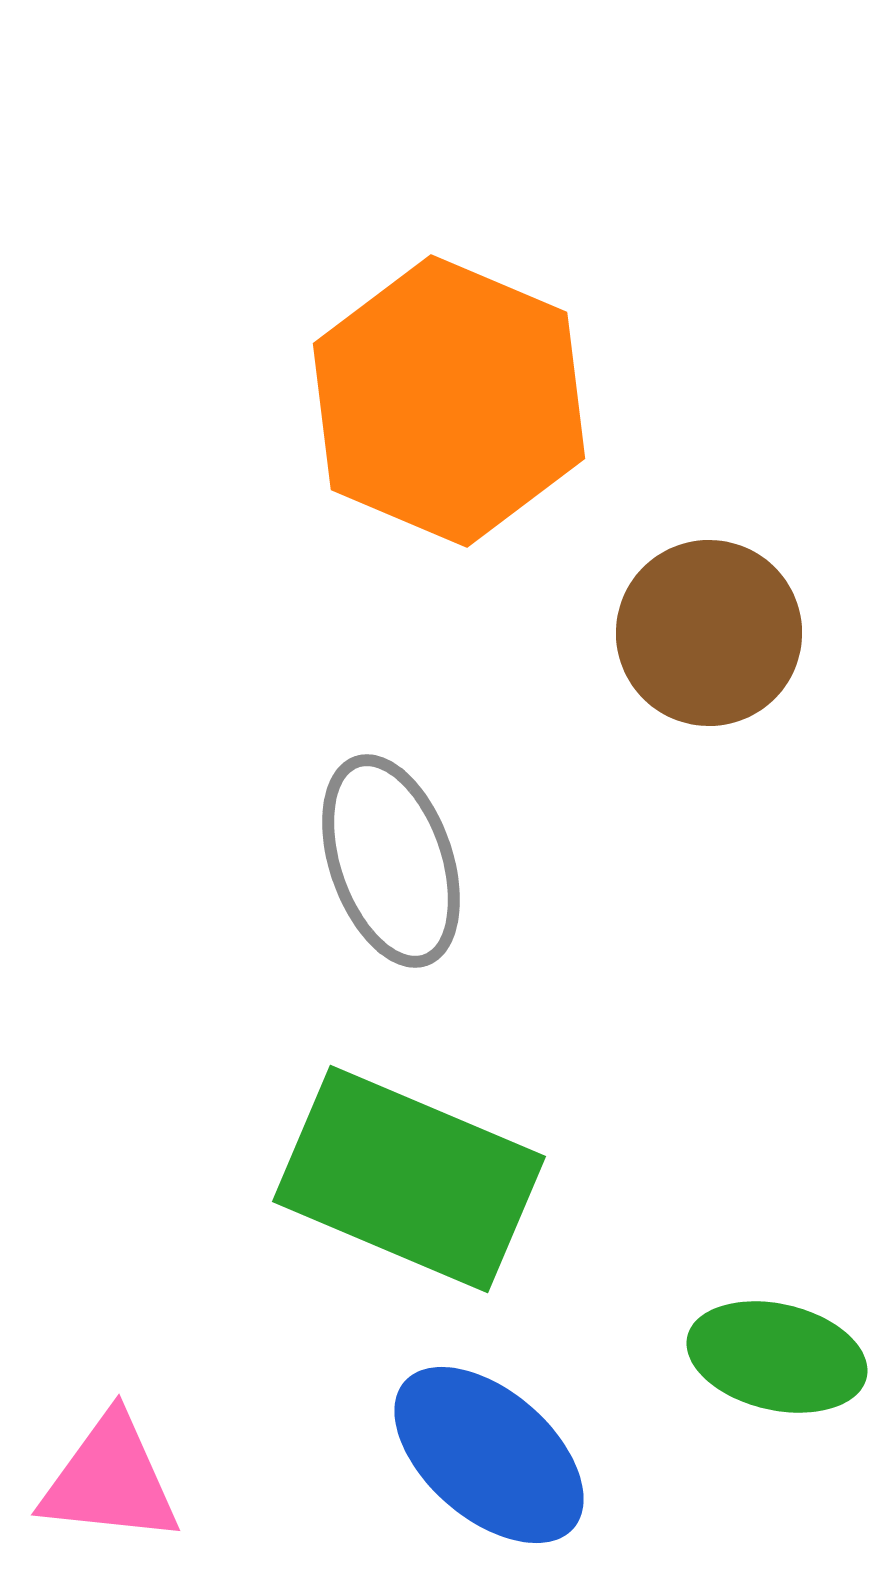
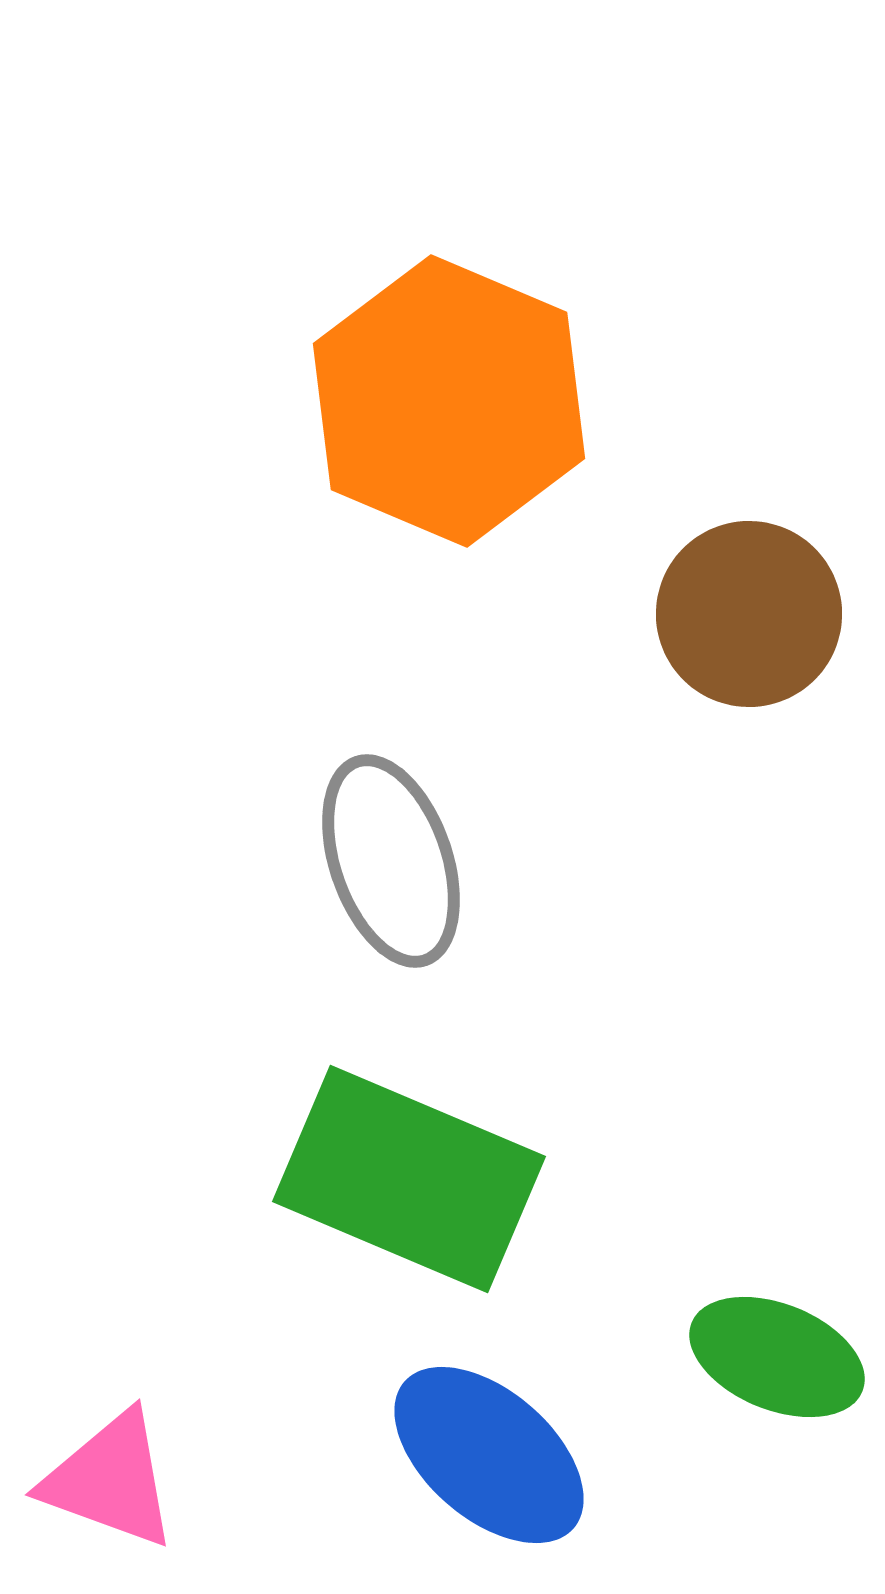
brown circle: moved 40 px right, 19 px up
green ellipse: rotated 9 degrees clockwise
pink triangle: rotated 14 degrees clockwise
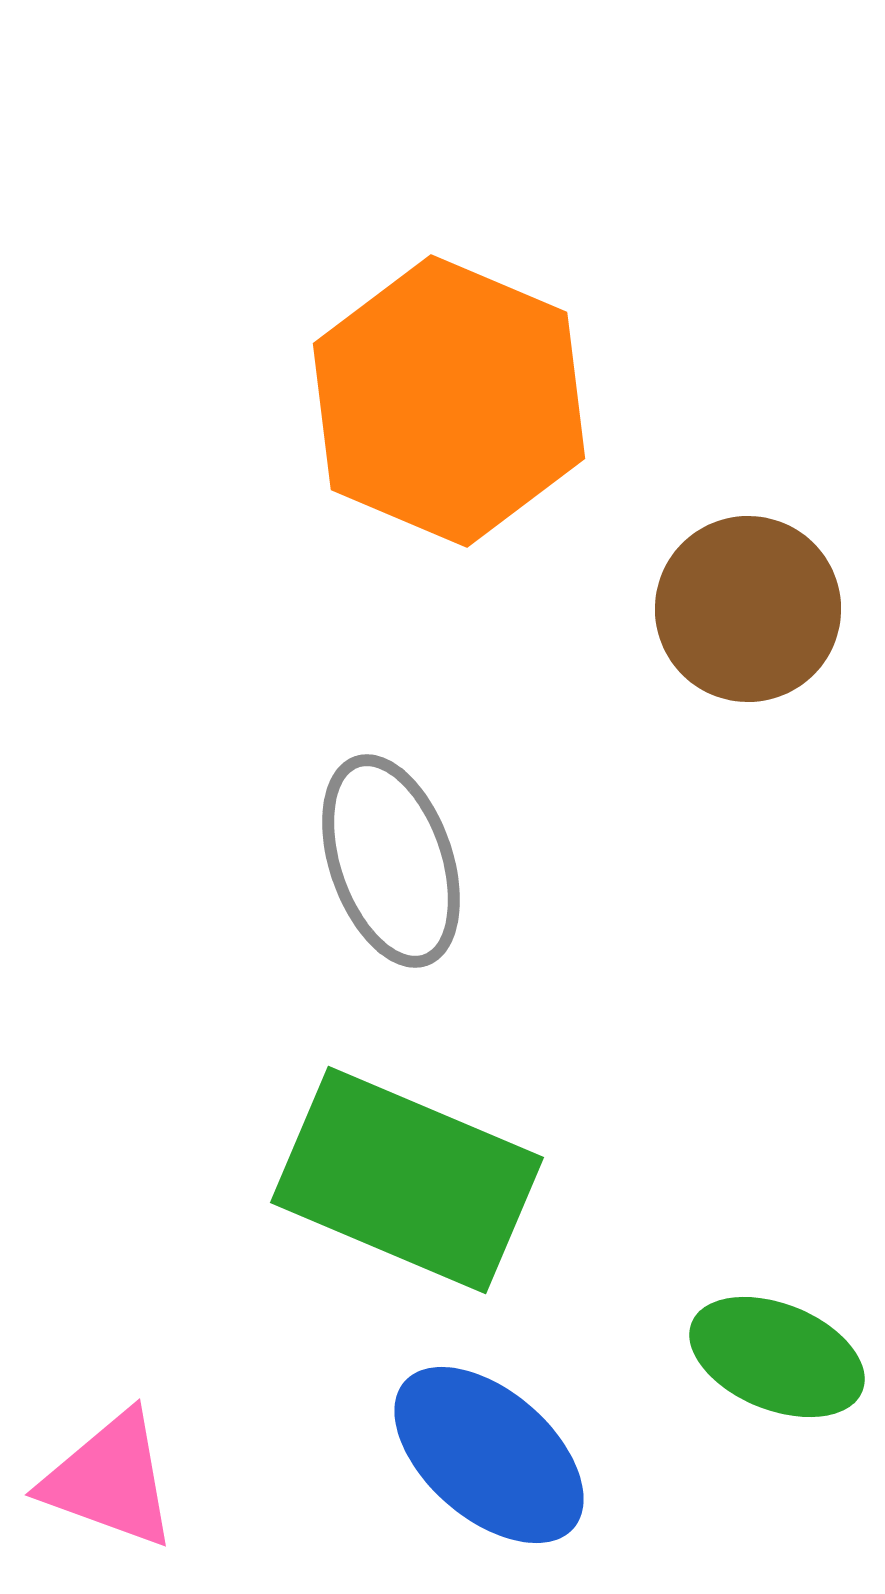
brown circle: moved 1 px left, 5 px up
green rectangle: moved 2 px left, 1 px down
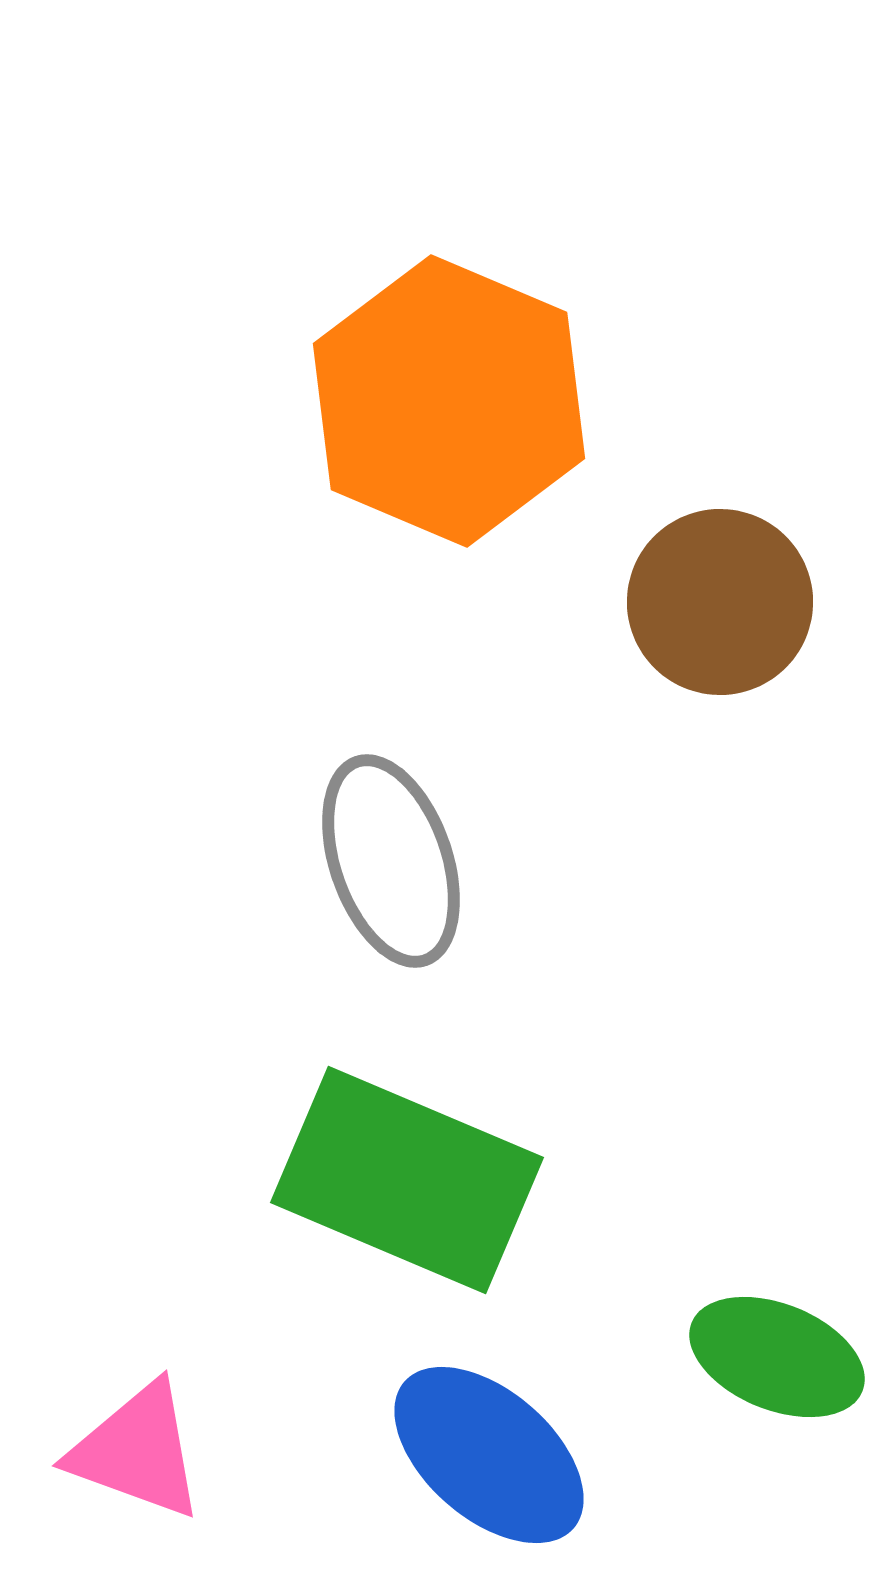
brown circle: moved 28 px left, 7 px up
pink triangle: moved 27 px right, 29 px up
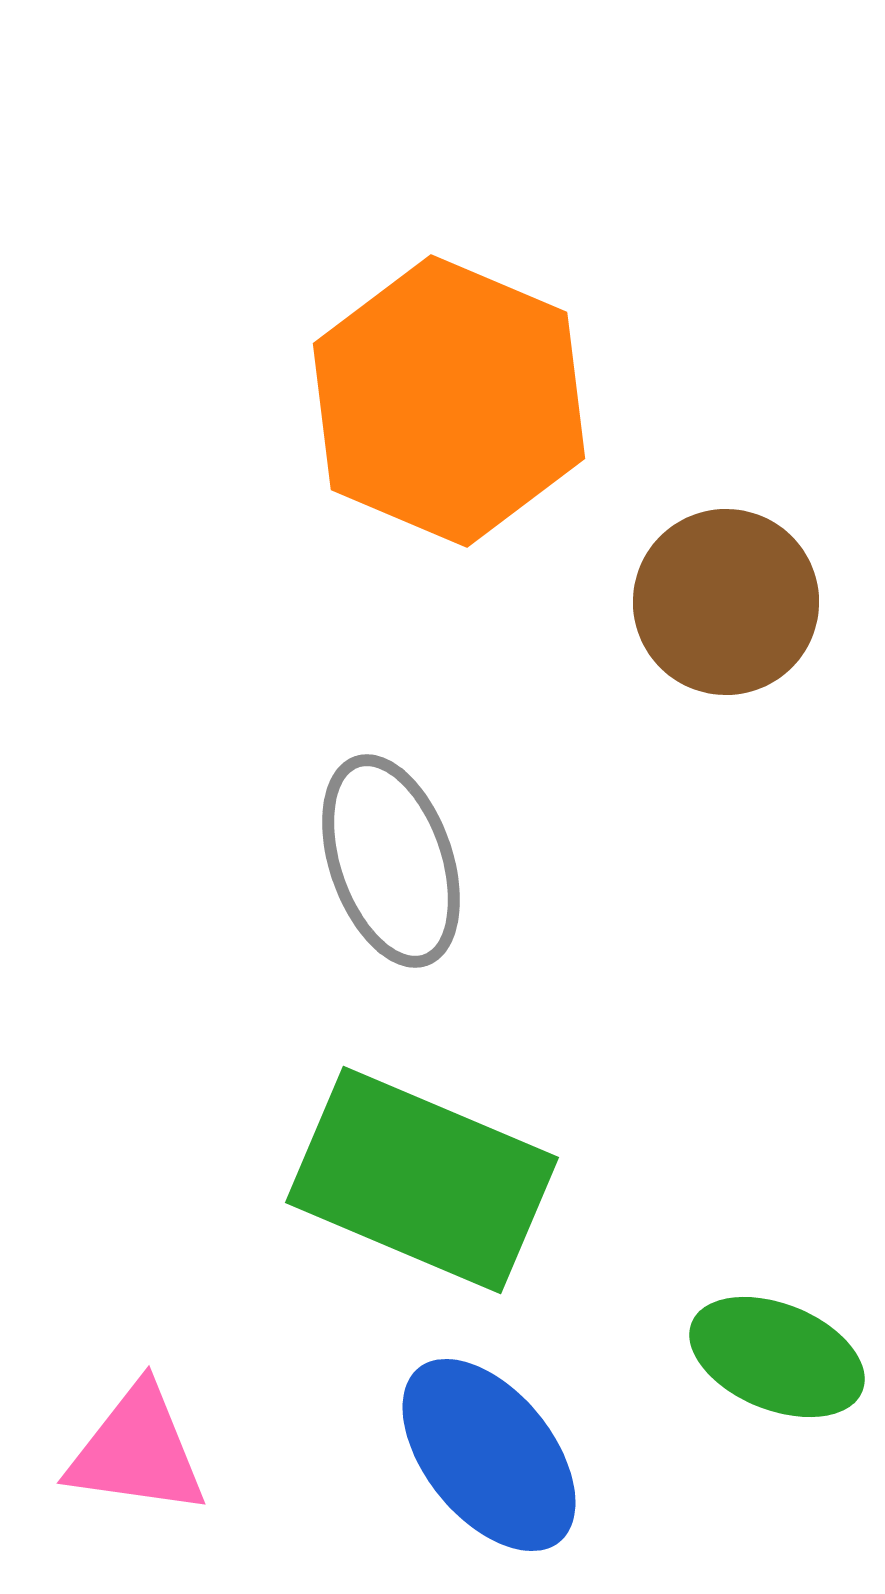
brown circle: moved 6 px right
green rectangle: moved 15 px right
pink triangle: rotated 12 degrees counterclockwise
blue ellipse: rotated 10 degrees clockwise
